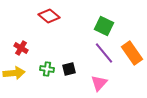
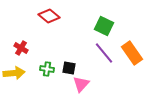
black square: moved 1 px up; rotated 24 degrees clockwise
pink triangle: moved 18 px left, 1 px down
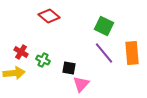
red cross: moved 4 px down
orange rectangle: rotated 30 degrees clockwise
green cross: moved 4 px left, 9 px up; rotated 16 degrees clockwise
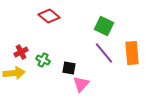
red cross: rotated 32 degrees clockwise
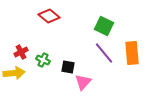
black square: moved 1 px left, 1 px up
pink triangle: moved 2 px right, 2 px up
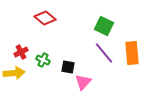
red diamond: moved 4 px left, 2 px down
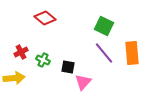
yellow arrow: moved 5 px down
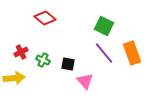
orange rectangle: rotated 15 degrees counterclockwise
black square: moved 3 px up
pink triangle: moved 2 px right, 1 px up; rotated 24 degrees counterclockwise
